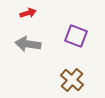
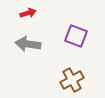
brown cross: rotated 20 degrees clockwise
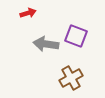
gray arrow: moved 18 px right
brown cross: moved 1 px left, 2 px up
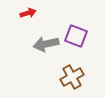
gray arrow: rotated 20 degrees counterclockwise
brown cross: moved 1 px right, 1 px up
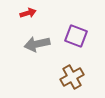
gray arrow: moved 9 px left
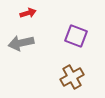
gray arrow: moved 16 px left, 1 px up
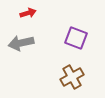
purple square: moved 2 px down
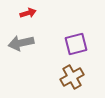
purple square: moved 6 px down; rotated 35 degrees counterclockwise
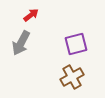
red arrow: moved 3 px right, 2 px down; rotated 21 degrees counterclockwise
gray arrow: rotated 50 degrees counterclockwise
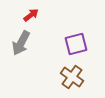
brown cross: rotated 25 degrees counterclockwise
